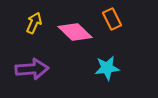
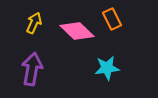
pink diamond: moved 2 px right, 1 px up
purple arrow: rotated 76 degrees counterclockwise
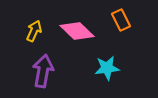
orange rectangle: moved 9 px right, 1 px down
yellow arrow: moved 8 px down
purple arrow: moved 11 px right, 2 px down
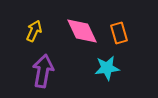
orange rectangle: moved 2 px left, 13 px down; rotated 10 degrees clockwise
pink diamond: moved 5 px right; rotated 20 degrees clockwise
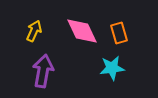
cyan star: moved 5 px right
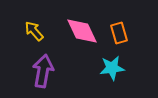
yellow arrow: rotated 65 degrees counterclockwise
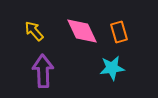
orange rectangle: moved 1 px up
purple arrow: rotated 12 degrees counterclockwise
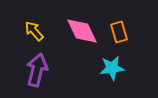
purple arrow: moved 6 px left, 1 px up; rotated 16 degrees clockwise
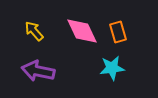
orange rectangle: moved 1 px left
purple arrow: moved 1 px right, 1 px down; rotated 92 degrees counterclockwise
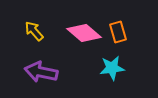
pink diamond: moved 2 px right, 2 px down; rotated 24 degrees counterclockwise
purple arrow: moved 3 px right, 1 px down
